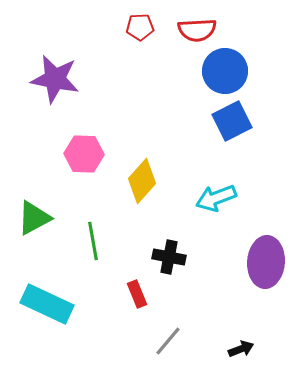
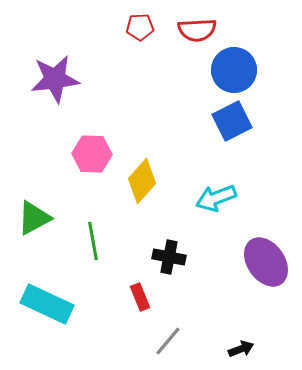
blue circle: moved 9 px right, 1 px up
purple star: rotated 18 degrees counterclockwise
pink hexagon: moved 8 px right
purple ellipse: rotated 39 degrees counterclockwise
red rectangle: moved 3 px right, 3 px down
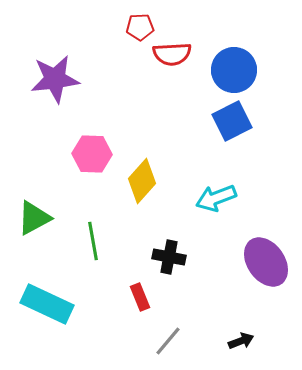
red semicircle: moved 25 px left, 24 px down
black arrow: moved 8 px up
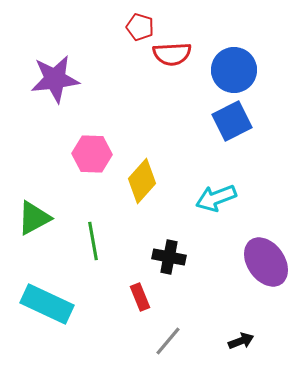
red pentagon: rotated 20 degrees clockwise
